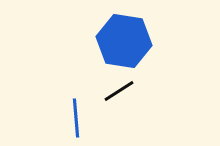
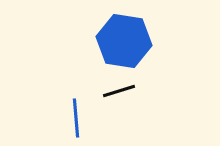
black line: rotated 16 degrees clockwise
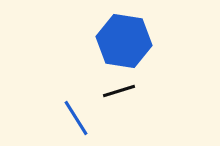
blue line: rotated 27 degrees counterclockwise
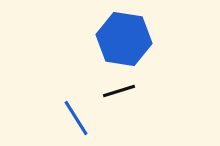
blue hexagon: moved 2 px up
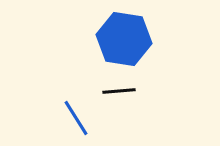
black line: rotated 12 degrees clockwise
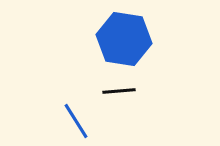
blue line: moved 3 px down
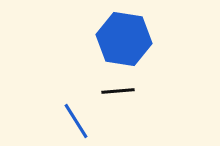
black line: moved 1 px left
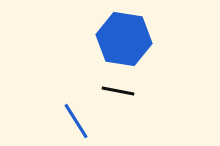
black line: rotated 16 degrees clockwise
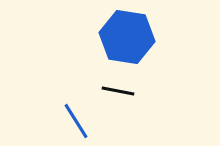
blue hexagon: moved 3 px right, 2 px up
